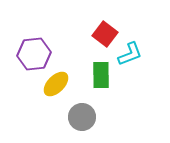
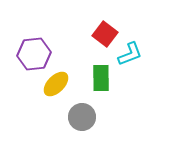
green rectangle: moved 3 px down
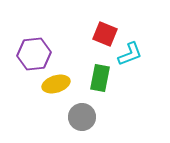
red square: rotated 15 degrees counterclockwise
green rectangle: moved 1 px left; rotated 12 degrees clockwise
yellow ellipse: rotated 28 degrees clockwise
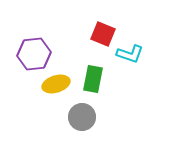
red square: moved 2 px left
cyan L-shape: rotated 40 degrees clockwise
green rectangle: moved 7 px left, 1 px down
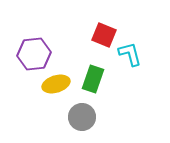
red square: moved 1 px right, 1 px down
cyan L-shape: rotated 124 degrees counterclockwise
green rectangle: rotated 8 degrees clockwise
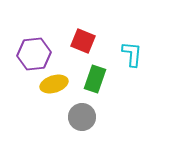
red square: moved 21 px left, 6 px down
cyan L-shape: moved 2 px right; rotated 20 degrees clockwise
green rectangle: moved 2 px right
yellow ellipse: moved 2 px left
